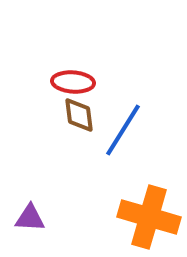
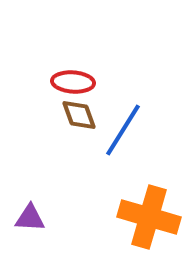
brown diamond: rotated 12 degrees counterclockwise
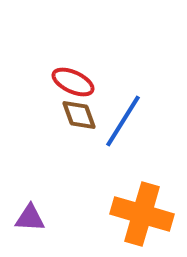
red ellipse: rotated 21 degrees clockwise
blue line: moved 9 px up
orange cross: moved 7 px left, 3 px up
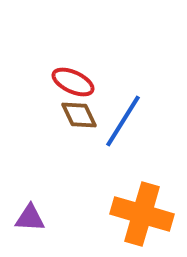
brown diamond: rotated 6 degrees counterclockwise
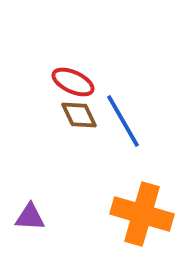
blue line: rotated 62 degrees counterclockwise
purple triangle: moved 1 px up
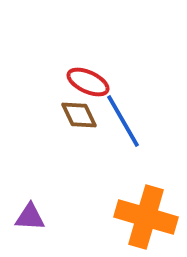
red ellipse: moved 15 px right
orange cross: moved 4 px right, 3 px down
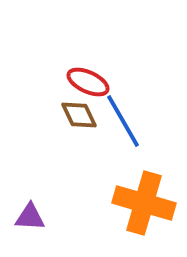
orange cross: moved 2 px left, 14 px up
